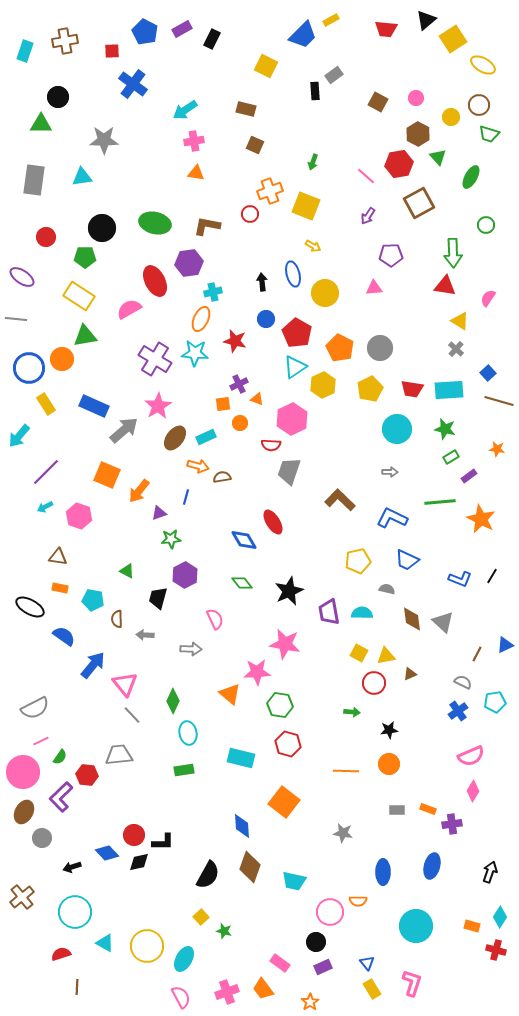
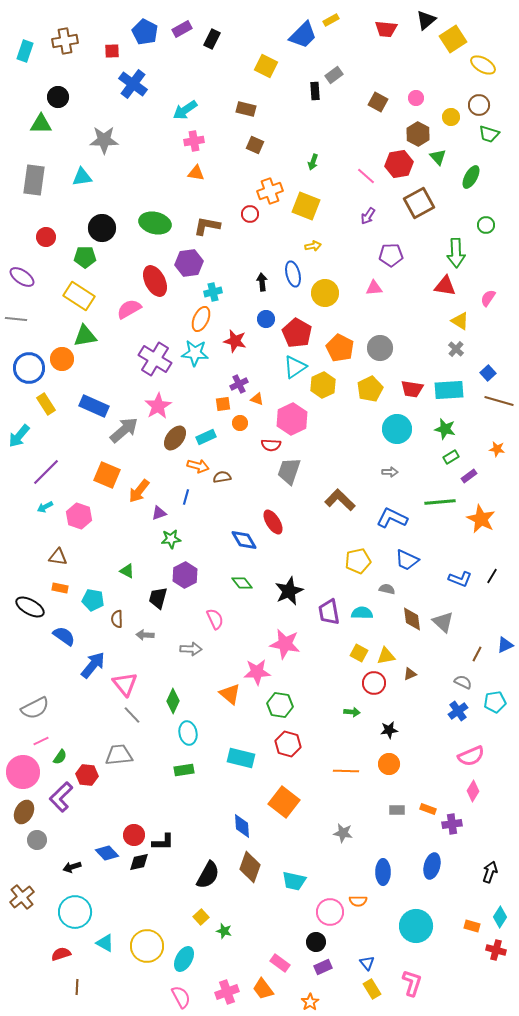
yellow arrow at (313, 246): rotated 42 degrees counterclockwise
green arrow at (453, 253): moved 3 px right
gray circle at (42, 838): moved 5 px left, 2 px down
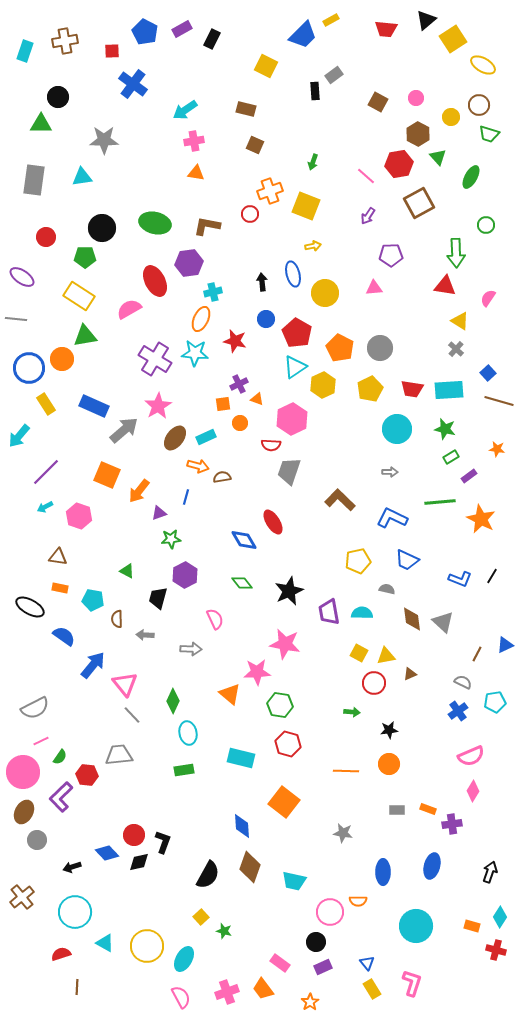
black L-shape at (163, 842): rotated 70 degrees counterclockwise
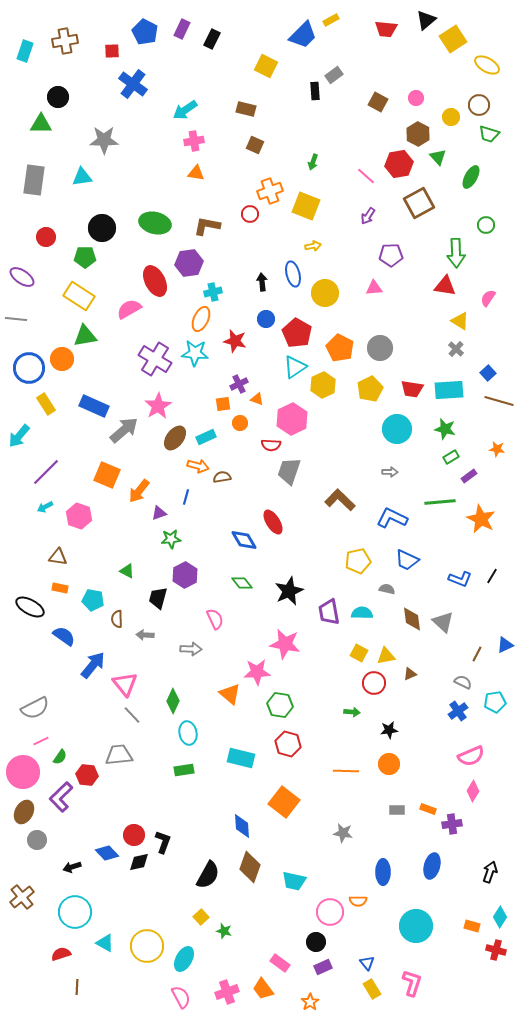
purple rectangle at (182, 29): rotated 36 degrees counterclockwise
yellow ellipse at (483, 65): moved 4 px right
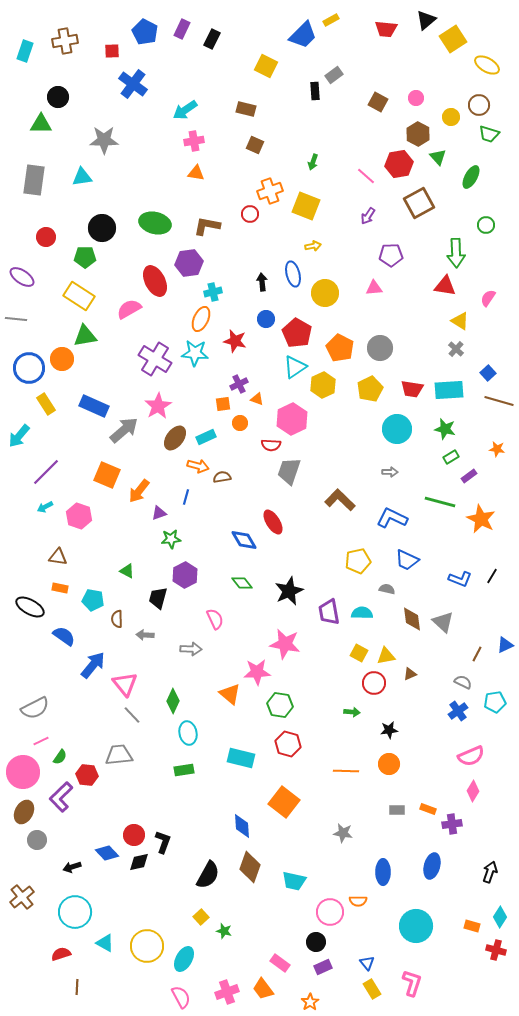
green line at (440, 502): rotated 20 degrees clockwise
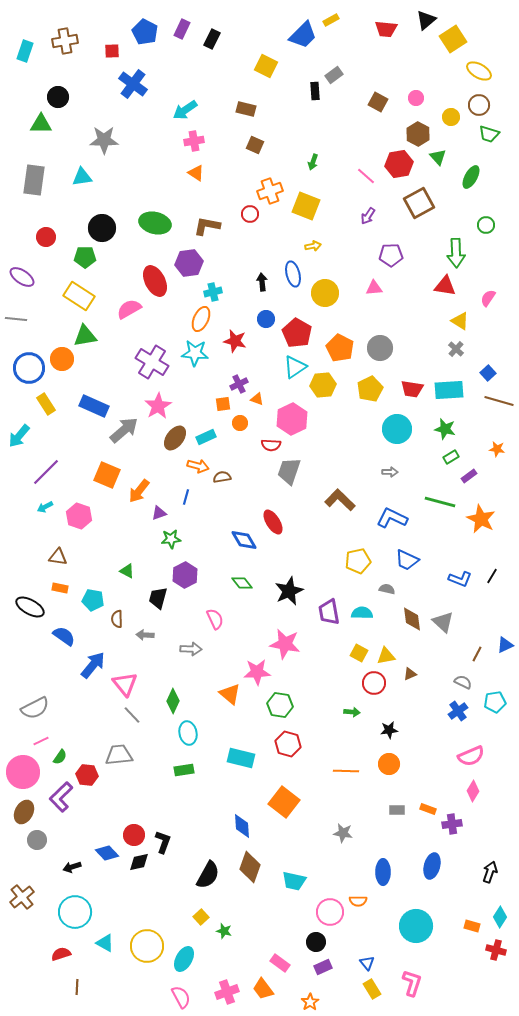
yellow ellipse at (487, 65): moved 8 px left, 6 px down
orange triangle at (196, 173): rotated 24 degrees clockwise
purple cross at (155, 359): moved 3 px left, 3 px down
yellow hexagon at (323, 385): rotated 20 degrees clockwise
